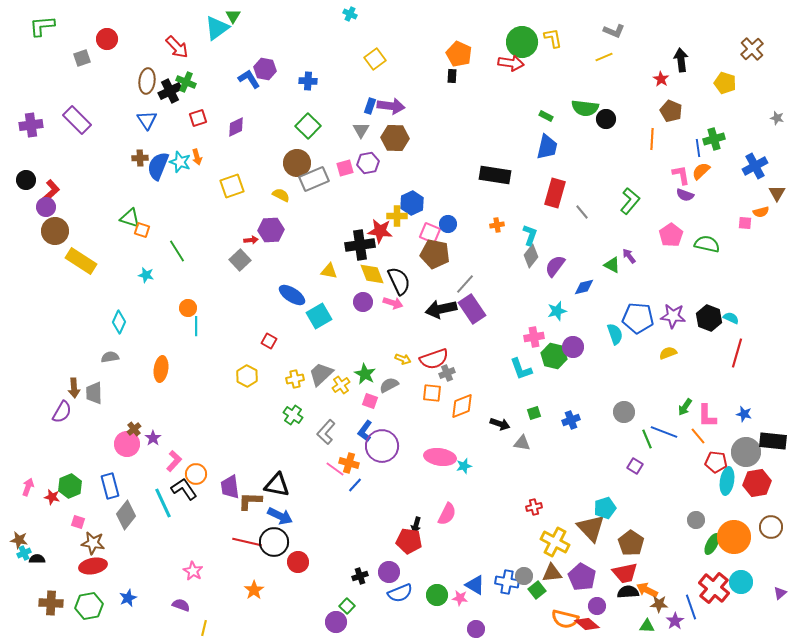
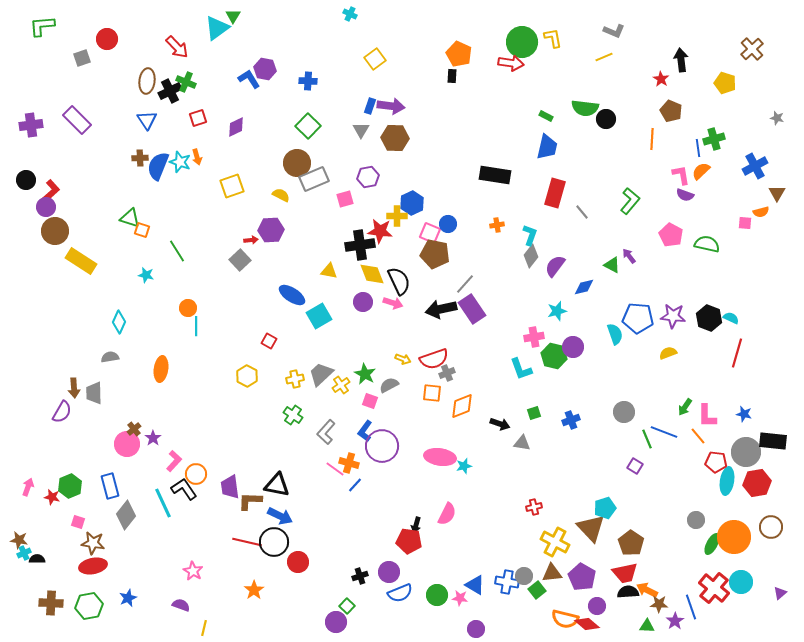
purple hexagon at (368, 163): moved 14 px down
pink square at (345, 168): moved 31 px down
pink pentagon at (671, 235): rotated 10 degrees counterclockwise
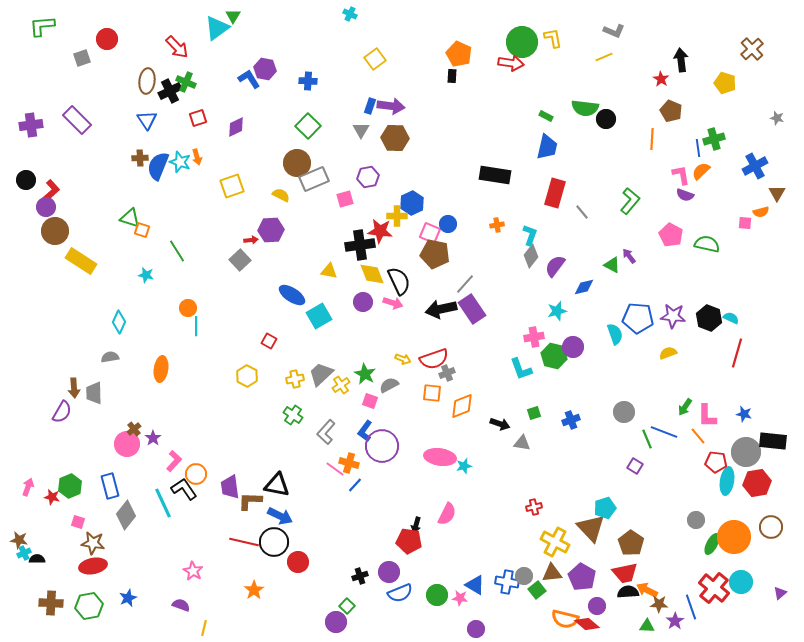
red line at (247, 542): moved 3 px left
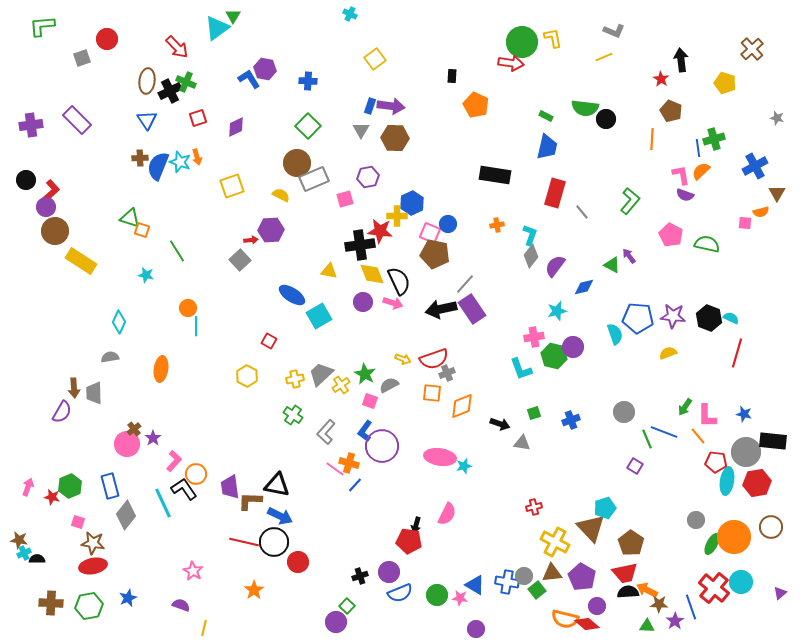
orange pentagon at (459, 54): moved 17 px right, 51 px down
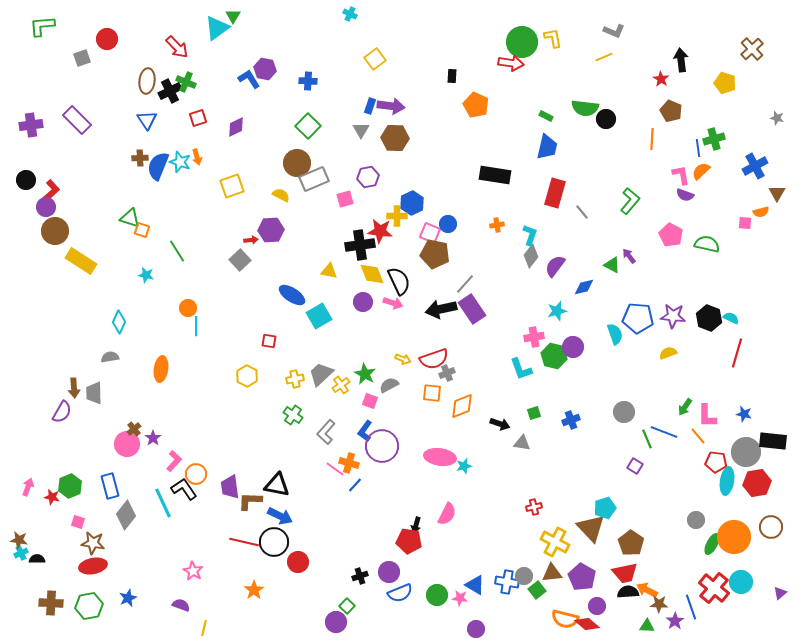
red square at (269, 341): rotated 21 degrees counterclockwise
cyan cross at (24, 553): moved 3 px left
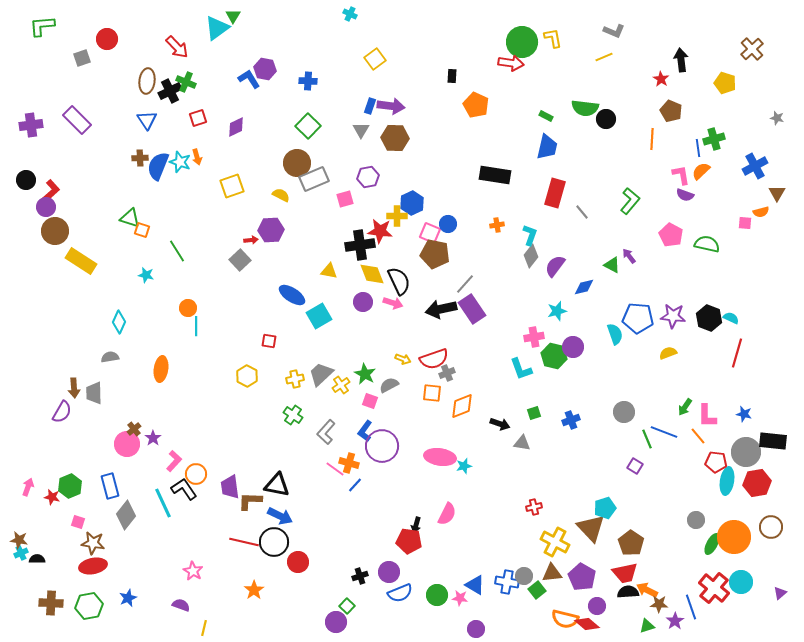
green triangle at (647, 626): rotated 21 degrees counterclockwise
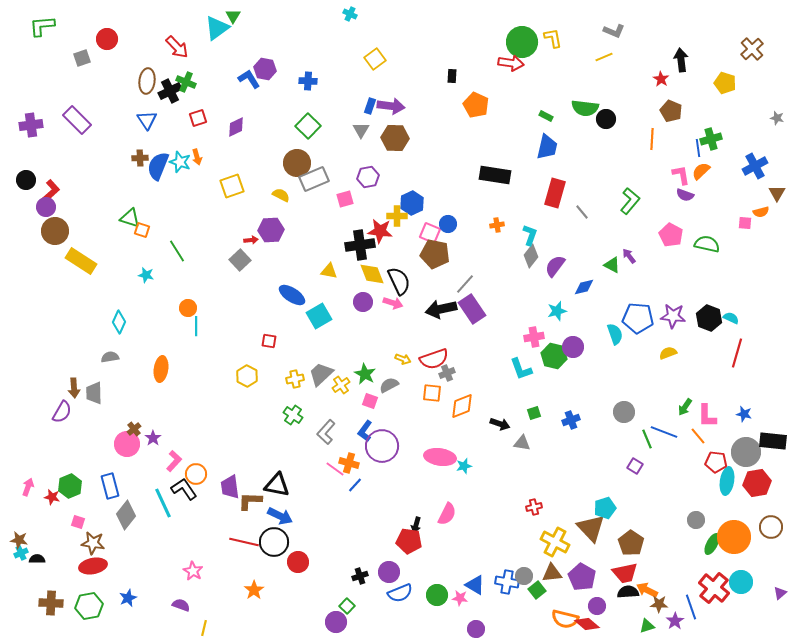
green cross at (714, 139): moved 3 px left
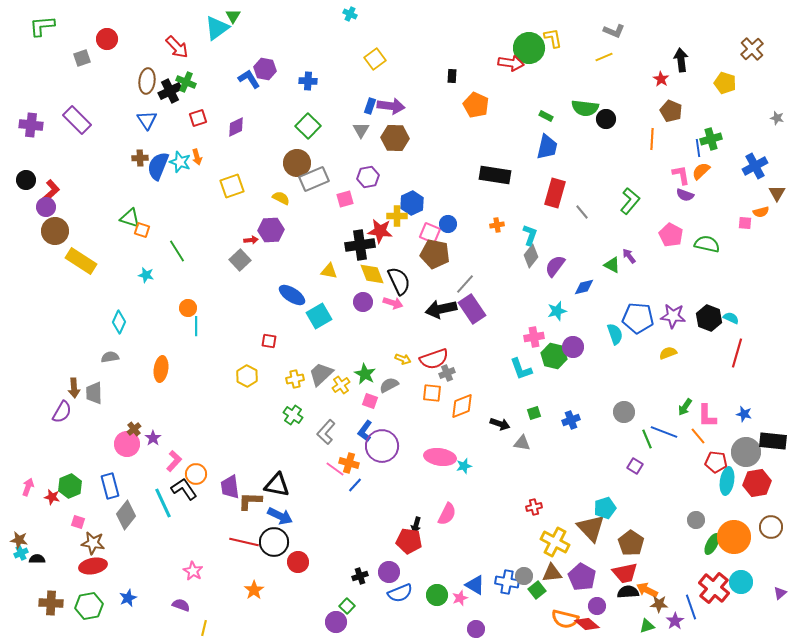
green circle at (522, 42): moved 7 px right, 6 px down
purple cross at (31, 125): rotated 15 degrees clockwise
yellow semicircle at (281, 195): moved 3 px down
pink star at (460, 598): rotated 28 degrees counterclockwise
